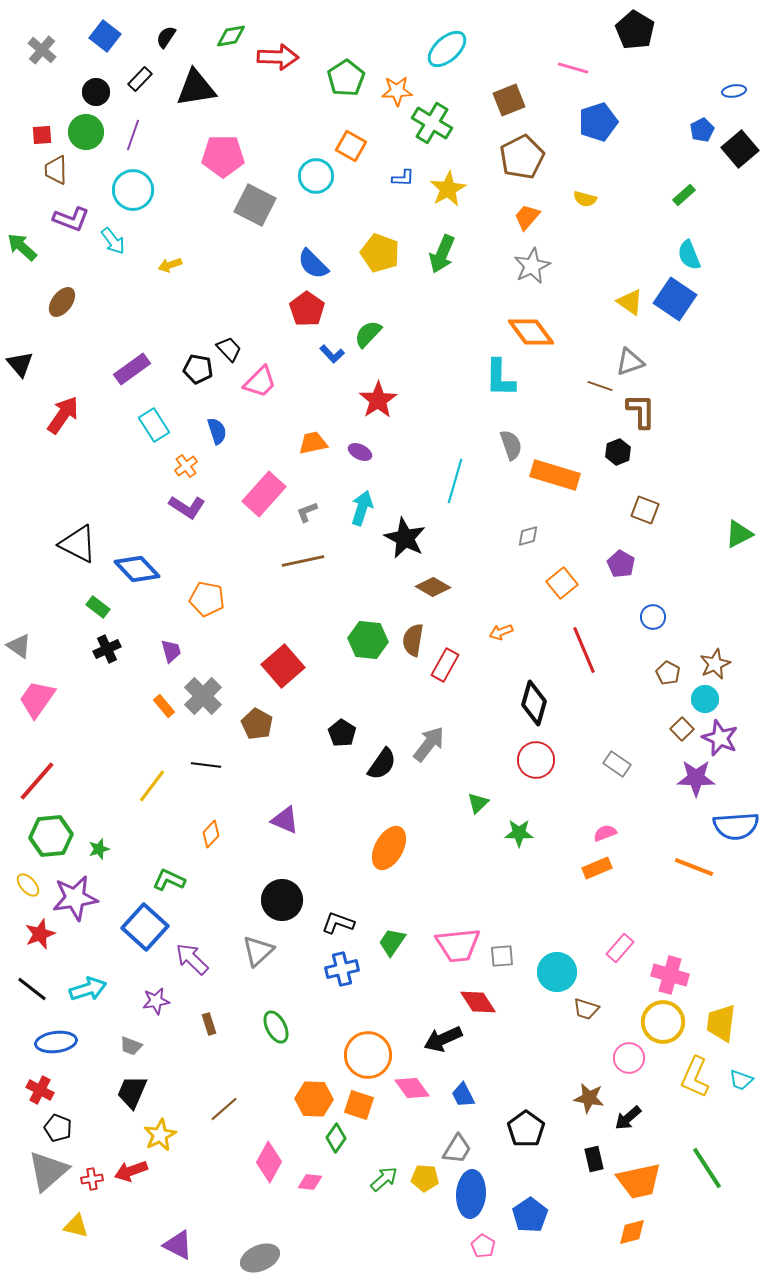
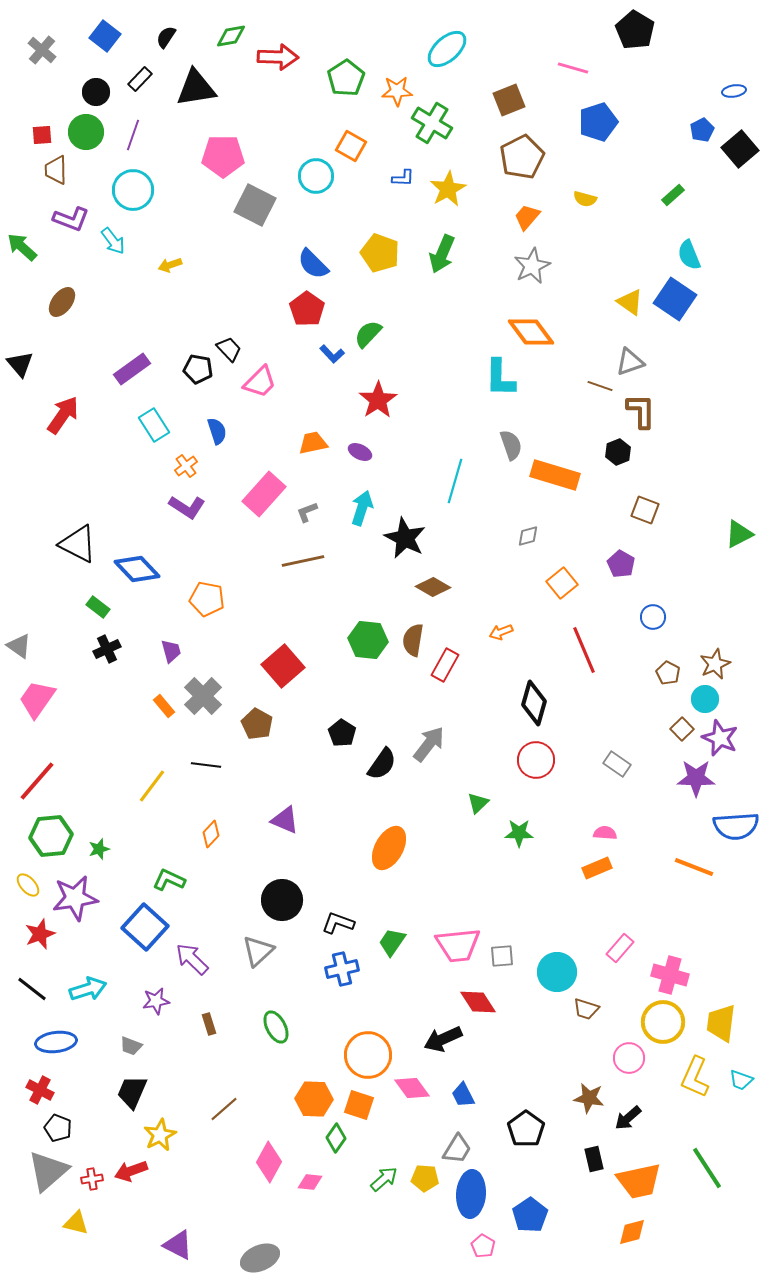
green rectangle at (684, 195): moved 11 px left
pink semicircle at (605, 833): rotated 25 degrees clockwise
yellow triangle at (76, 1226): moved 3 px up
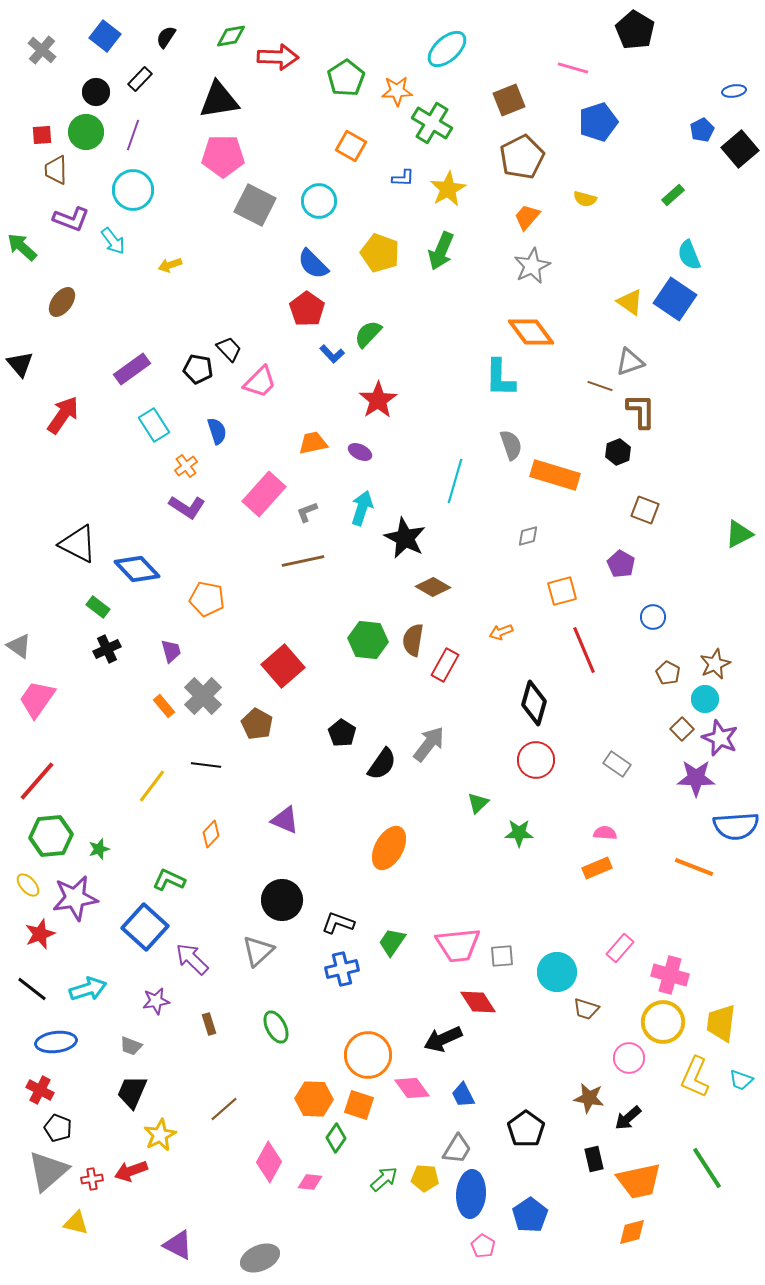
black triangle at (196, 88): moved 23 px right, 12 px down
cyan circle at (316, 176): moved 3 px right, 25 px down
green arrow at (442, 254): moved 1 px left, 3 px up
orange square at (562, 583): moved 8 px down; rotated 24 degrees clockwise
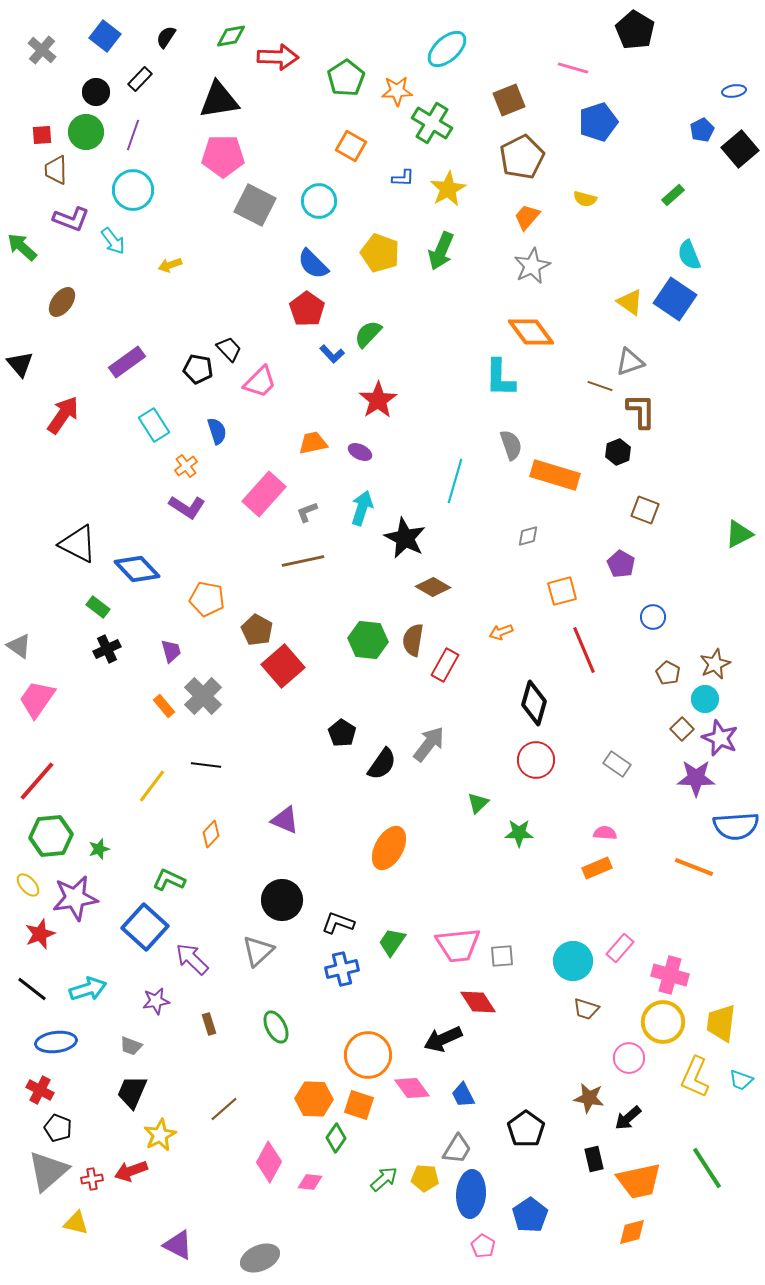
purple rectangle at (132, 369): moved 5 px left, 7 px up
brown pentagon at (257, 724): moved 94 px up
cyan circle at (557, 972): moved 16 px right, 11 px up
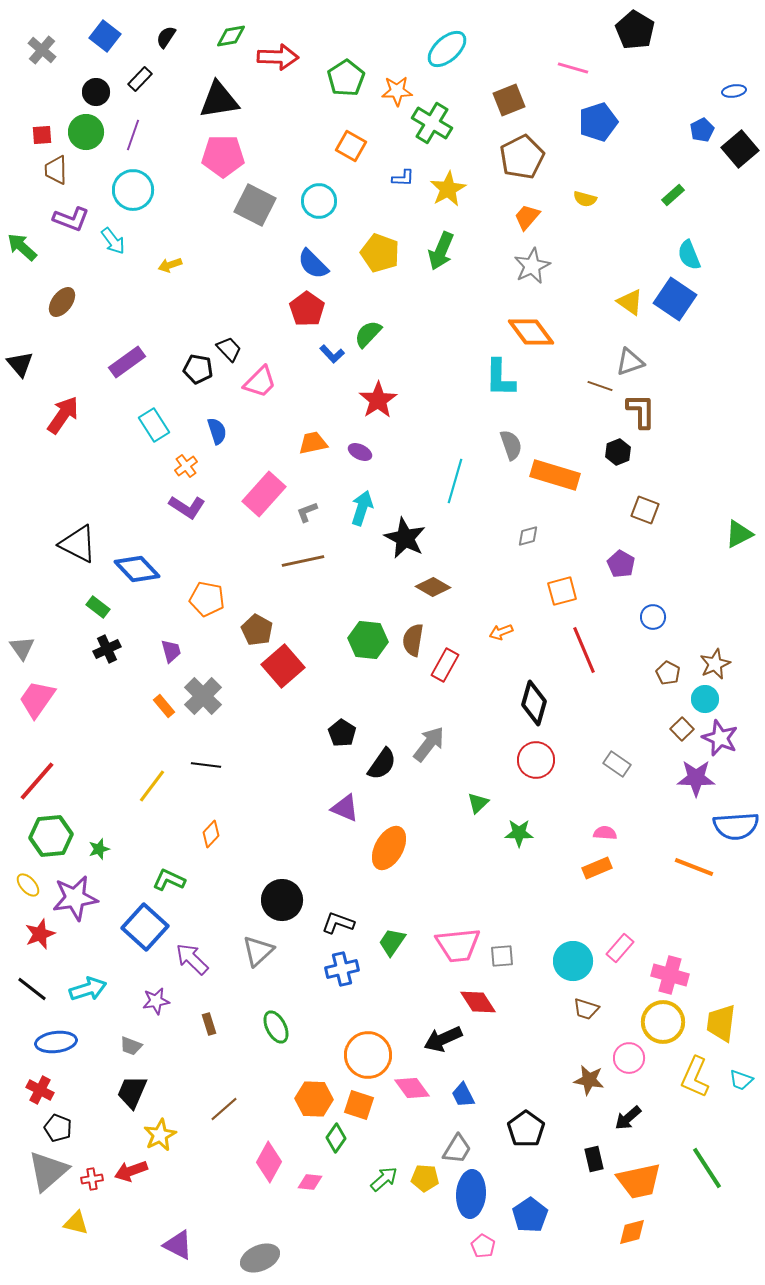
gray triangle at (19, 646): moved 3 px right, 2 px down; rotated 20 degrees clockwise
purple triangle at (285, 820): moved 60 px right, 12 px up
brown star at (589, 1098): moved 18 px up
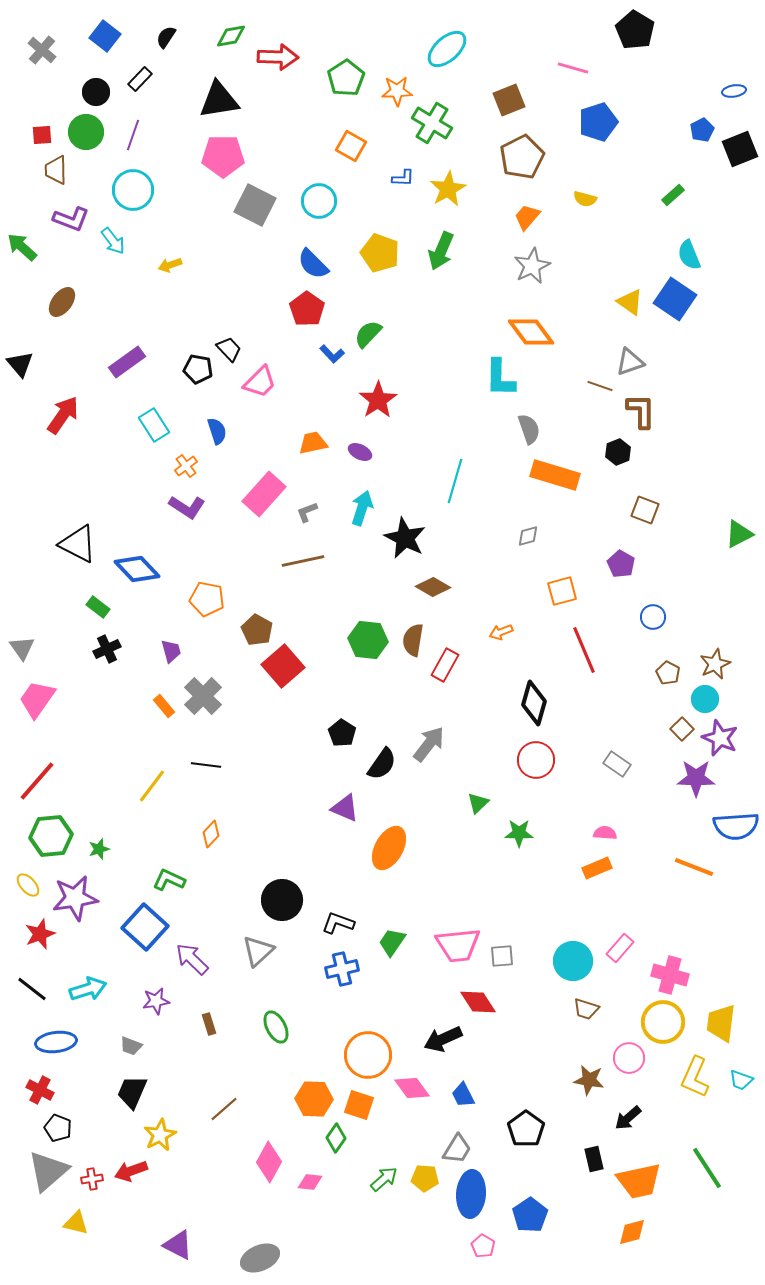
black square at (740, 149): rotated 18 degrees clockwise
gray semicircle at (511, 445): moved 18 px right, 16 px up
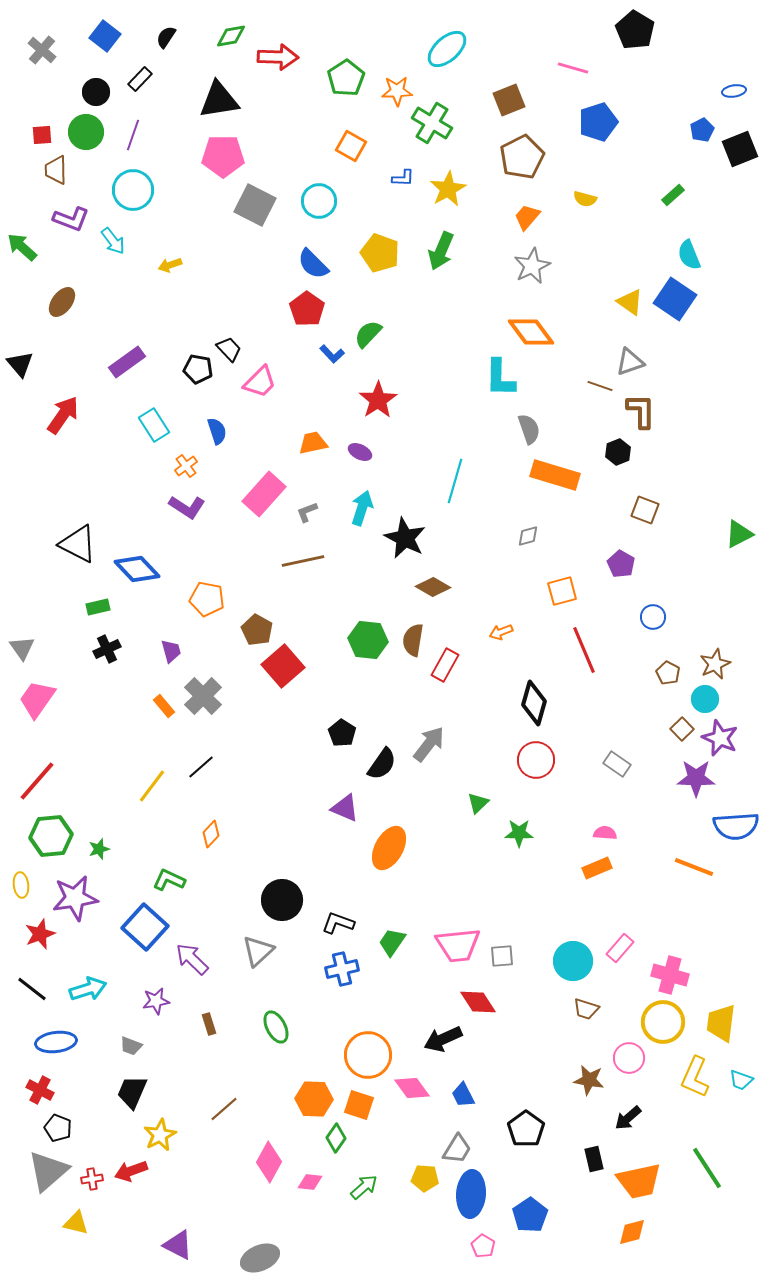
green rectangle at (98, 607): rotated 50 degrees counterclockwise
black line at (206, 765): moved 5 px left, 2 px down; rotated 48 degrees counterclockwise
yellow ellipse at (28, 885): moved 7 px left; rotated 35 degrees clockwise
green arrow at (384, 1179): moved 20 px left, 8 px down
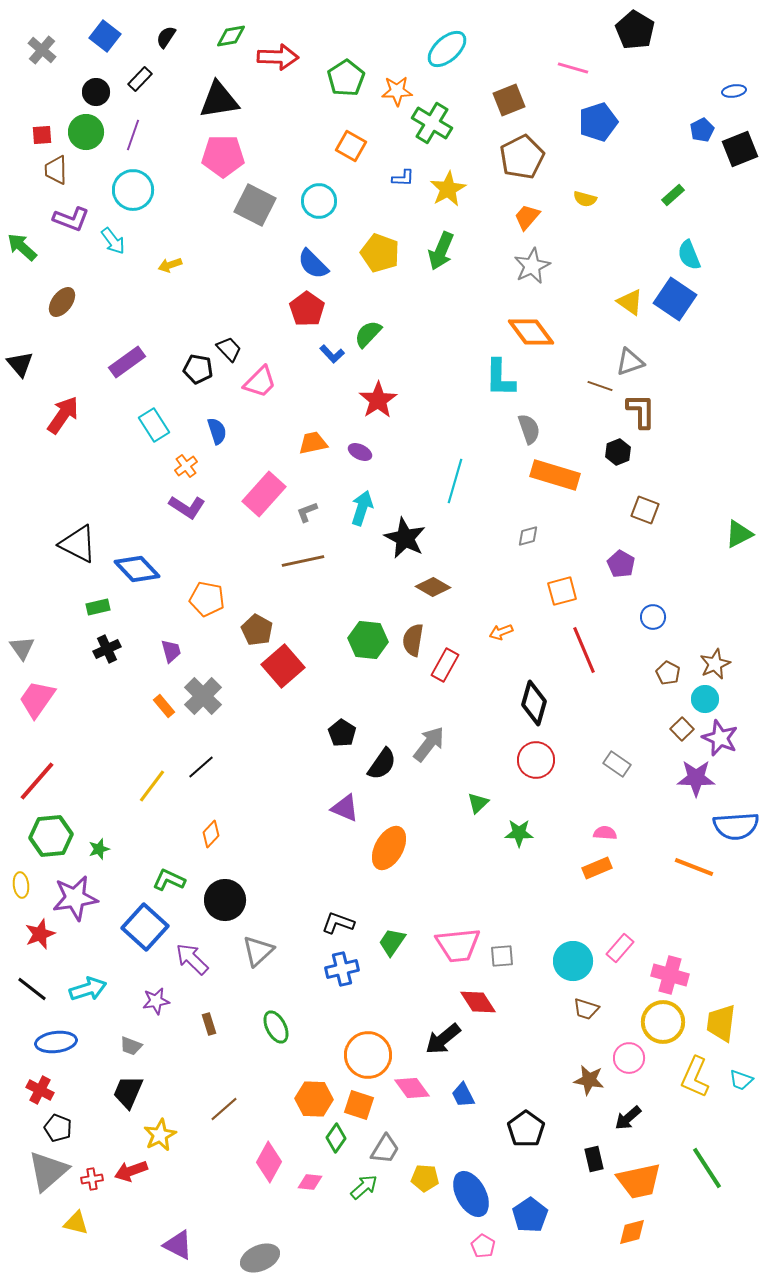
black circle at (282, 900): moved 57 px left
black arrow at (443, 1039): rotated 15 degrees counterclockwise
black trapezoid at (132, 1092): moved 4 px left
gray trapezoid at (457, 1149): moved 72 px left
blue ellipse at (471, 1194): rotated 33 degrees counterclockwise
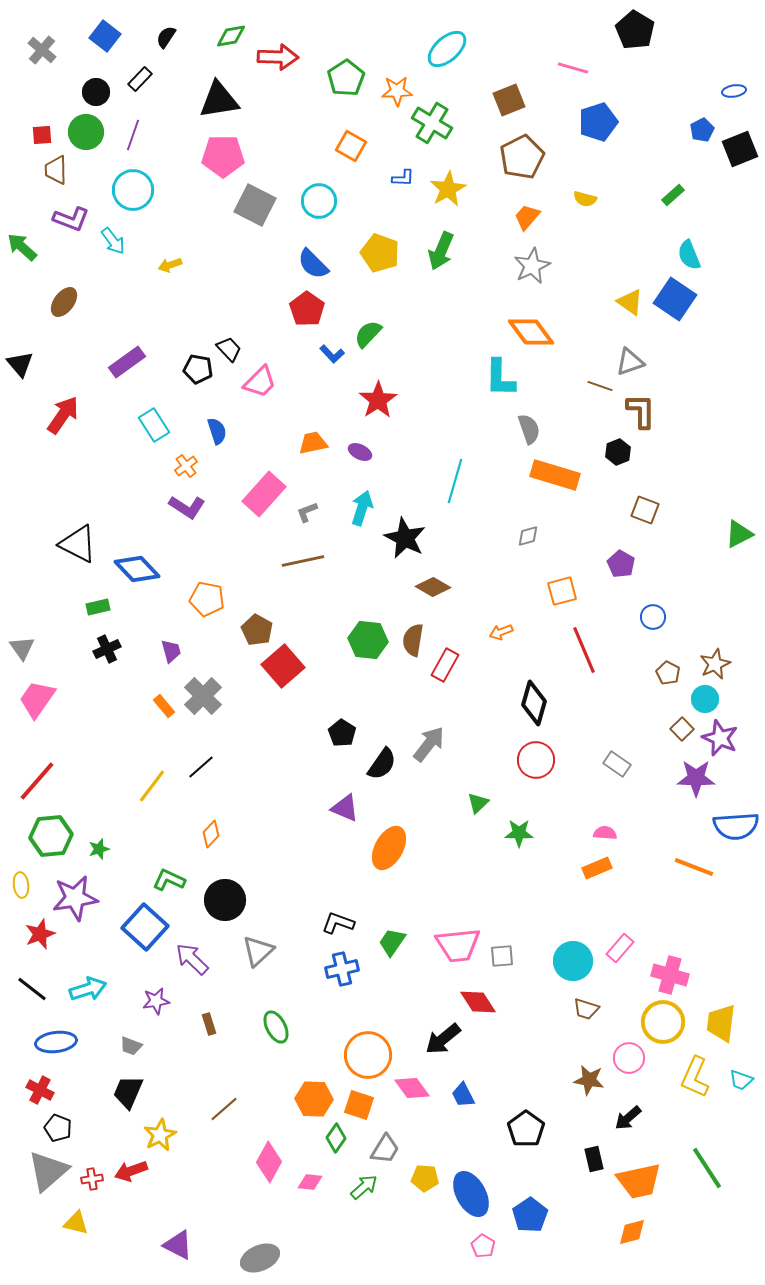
brown ellipse at (62, 302): moved 2 px right
